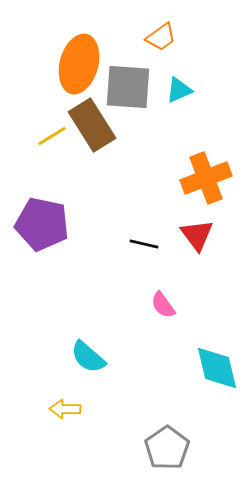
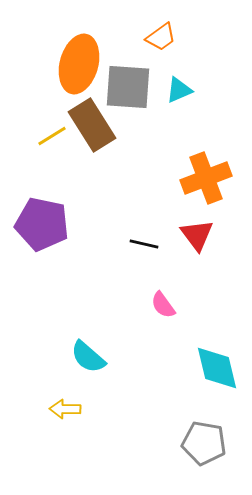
gray pentagon: moved 37 px right, 5 px up; rotated 27 degrees counterclockwise
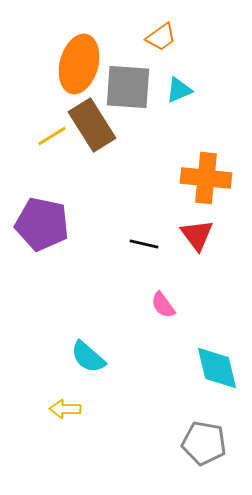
orange cross: rotated 27 degrees clockwise
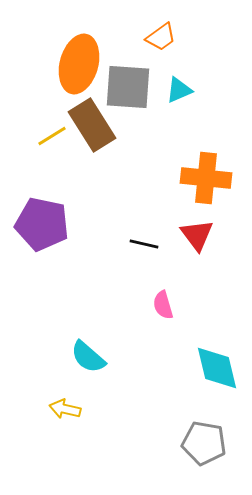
pink semicircle: rotated 20 degrees clockwise
yellow arrow: rotated 12 degrees clockwise
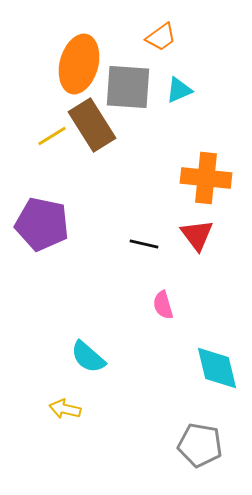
gray pentagon: moved 4 px left, 2 px down
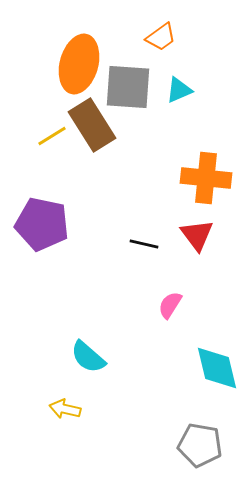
pink semicircle: moved 7 px right; rotated 48 degrees clockwise
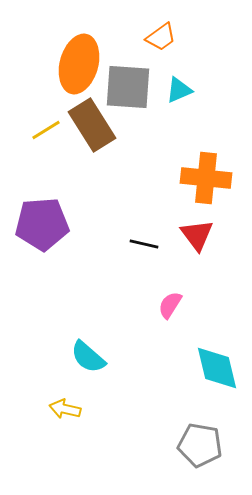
yellow line: moved 6 px left, 6 px up
purple pentagon: rotated 16 degrees counterclockwise
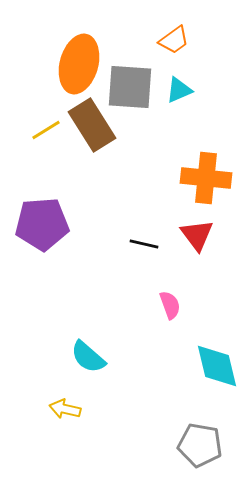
orange trapezoid: moved 13 px right, 3 px down
gray square: moved 2 px right
pink semicircle: rotated 128 degrees clockwise
cyan diamond: moved 2 px up
